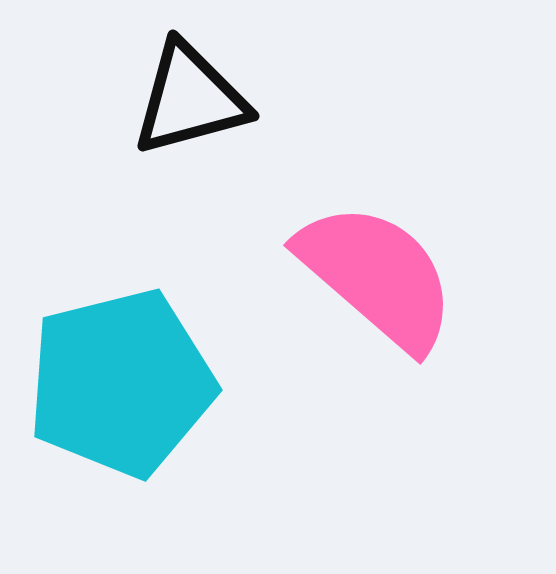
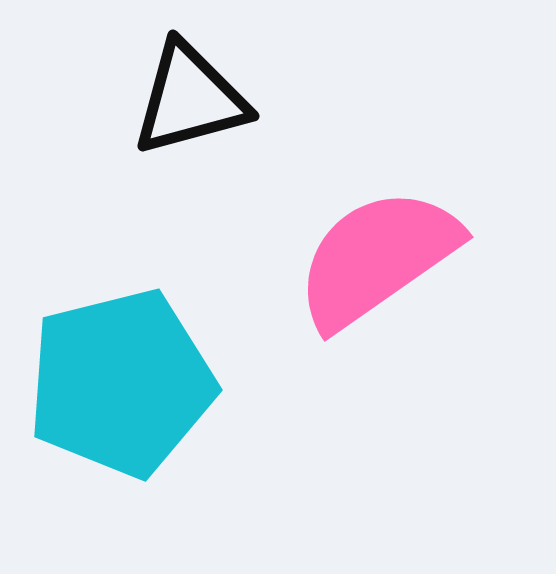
pink semicircle: moved 18 px up; rotated 76 degrees counterclockwise
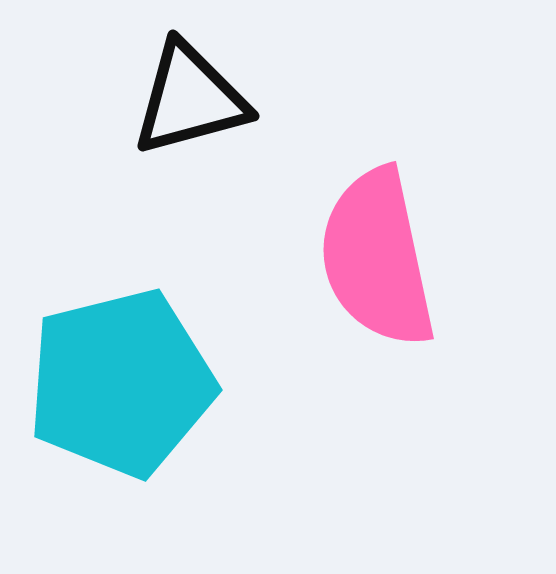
pink semicircle: rotated 67 degrees counterclockwise
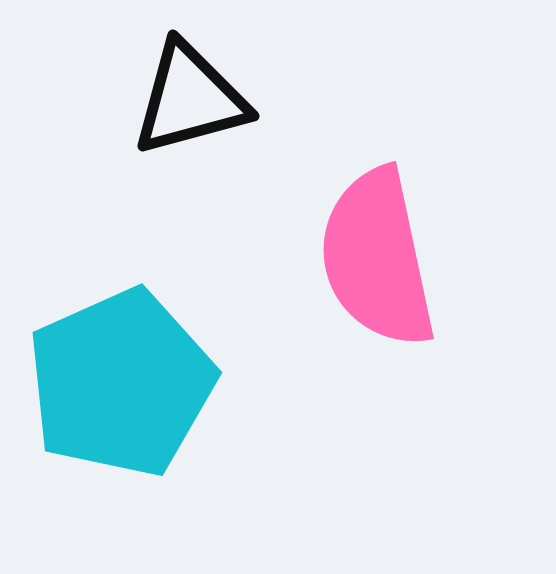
cyan pentagon: rotated 10 degrees counterclockwise
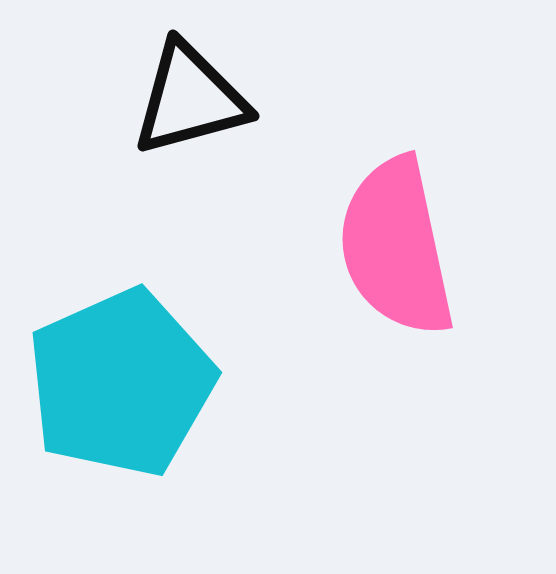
pink semicircle: moved 19 px right, 11 px up
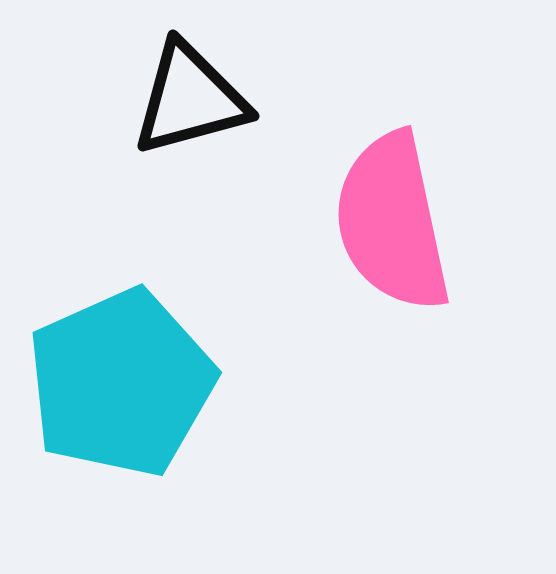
pink semicircle: moved 4 px left, 25 px up
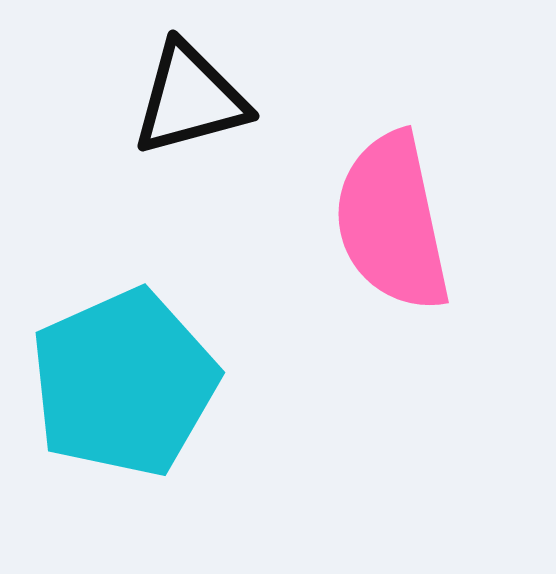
cyan pentagon: moved 3 px right
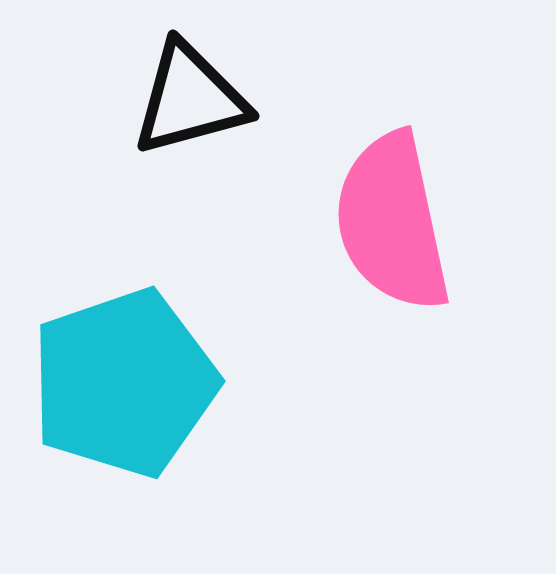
cyan pentagon: rotated 5 degrees clockwise
